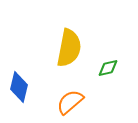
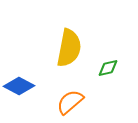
blue diamond: moved 1 px up; rotated 76 degrees counterclockwise
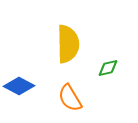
yellow semicircle: moved 1 px left, 4 px up; rotated 12 degrees counterclockwise
orange semicircle: moved 4 px up; rotated 80 degrees counterclockwise
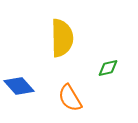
yellow semicircle: moved 6 px left, 6 px up
blue diamond: rotated 20 degrees clockwise
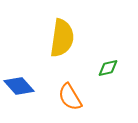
yellow semicircle: rotated 9 degrees clockwise
orange semicircle: moved 1 px up
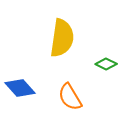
green diamond: moved 2 px left, 4 px up; rotated 40 degrees clockwise
blue diamond: moved 1 px right, 2 px down
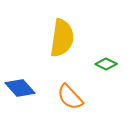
orange semicircle: rotated 12 degrees counterclockwise
